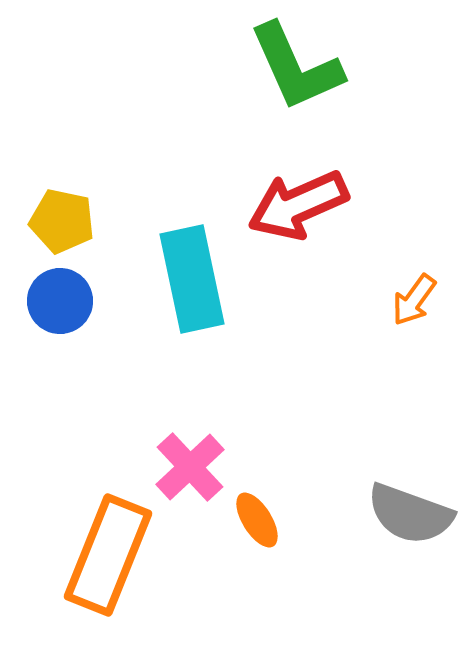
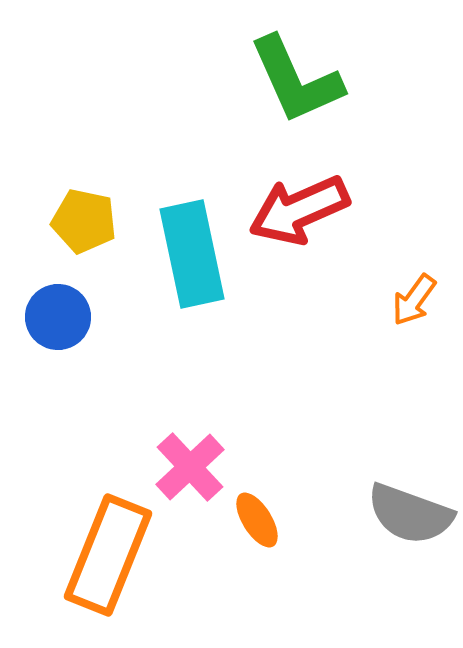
green L-shape: moved 13 px down
red arrow: moved 1 px right, 5 px down
yellow pentagon: moved 22 px right
cyan rectangle: moved 25 px up
blue circle: moved 2 px left, 16 px down
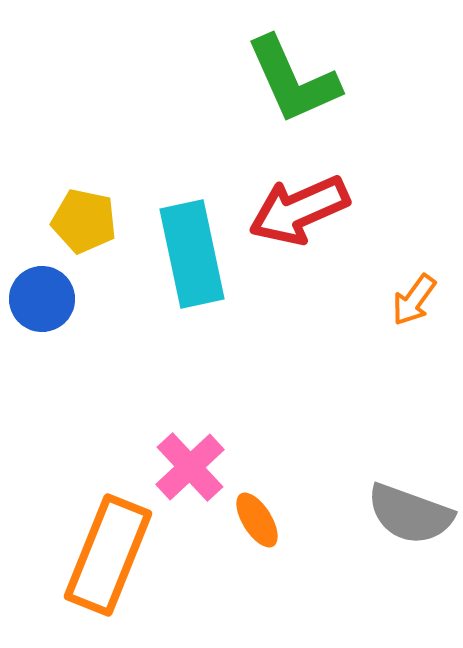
green L-shape: moved 3 px left
blue circle: moved 16 px left, 18 px up
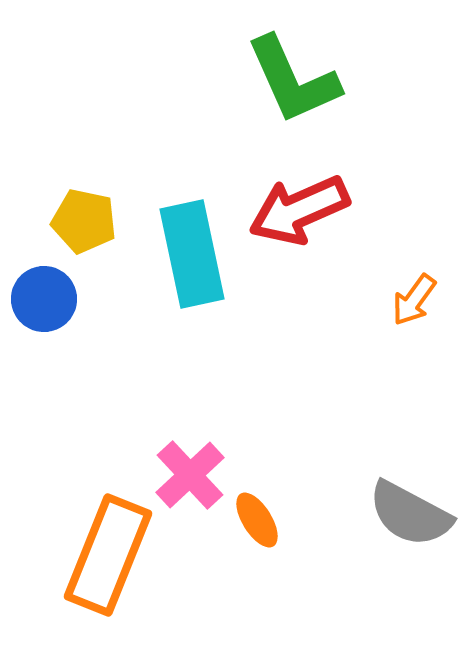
blue circle: moved 2 px right
pink cross: moved 8 px down
gray semicircle: rotated 8 degrees clockwise
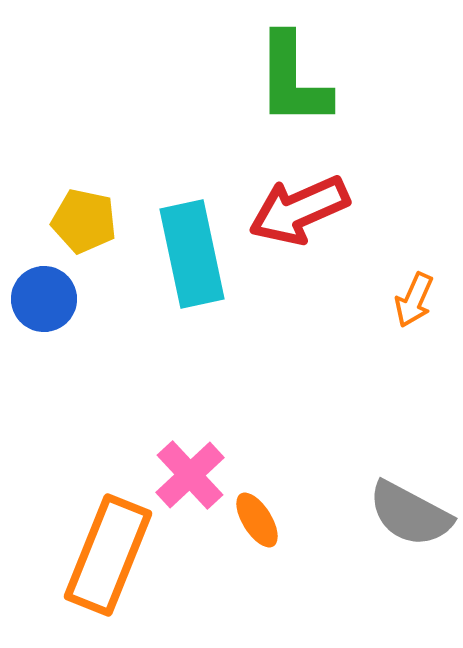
green L-shape: rotated 24 degrees clockwise
orange arrow: rotated 12 degrees counterclockwise
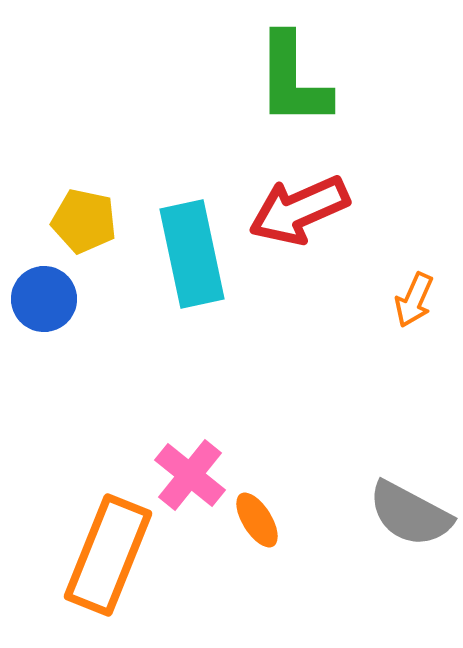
pink cross: rotated 8 degrees counterclockwise
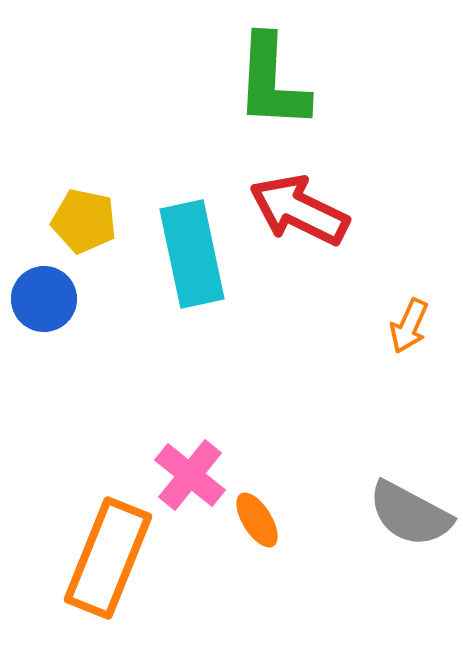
green L-shape: moved 21 px left, 2 px down; rotated 3 degrees clockwise
red arrow: rotated 50 degrees clockwise
orange arrow: moved 5 px left, 26 px down
orange rectangle: moved 3 px down
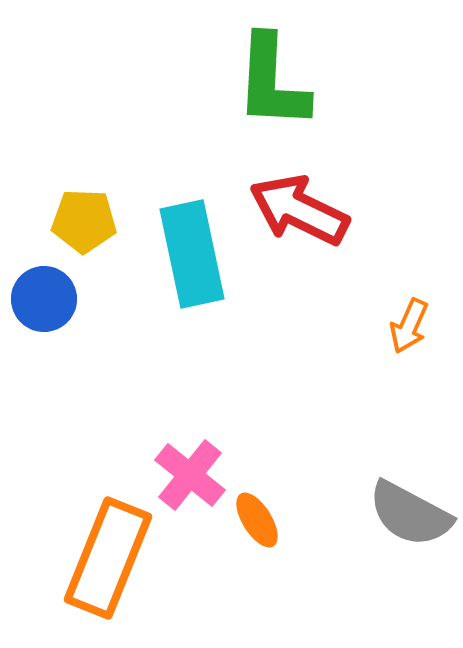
yellow pentagon: rotated 10 degrees counterclockwise
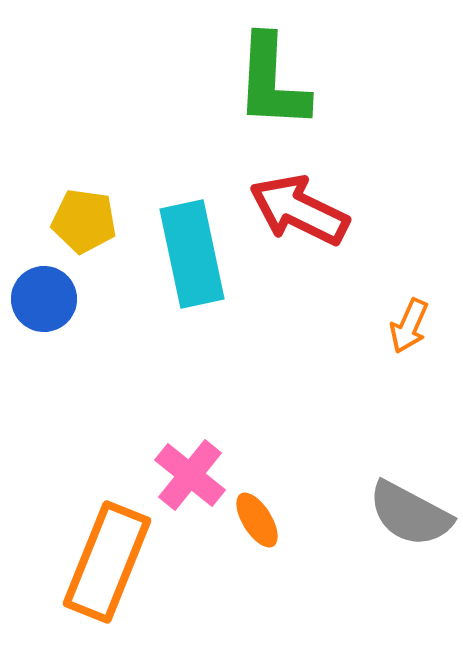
yellow pentagon: rotated 6 degrees clockwise
orange rectangle: moved 1 px left, 4 px down
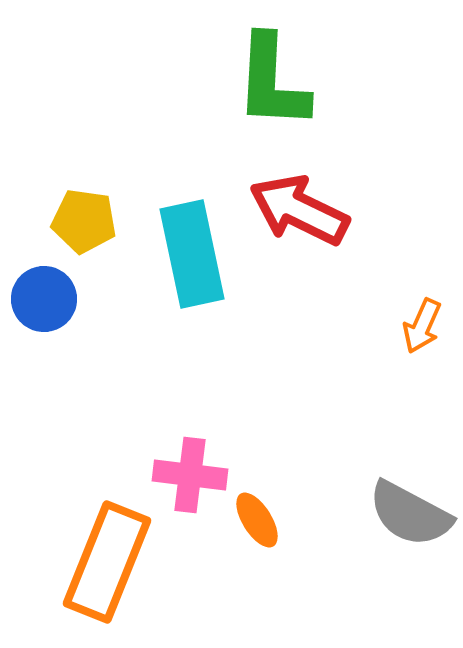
orange arrow: moved 13 px right
pink cross: rotated 32 degrees counterclockwise
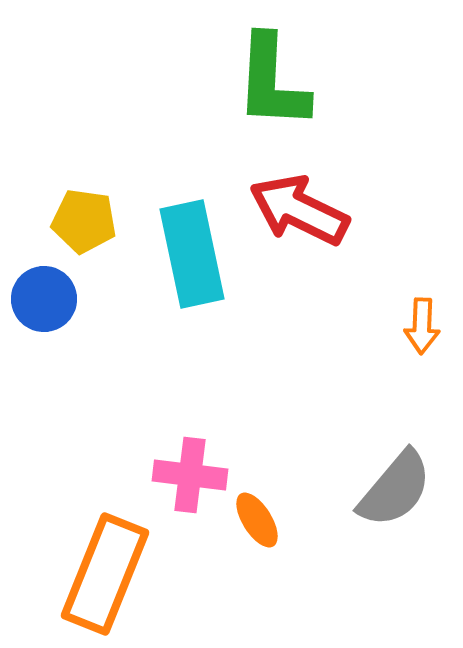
orange arrow: rotated 22 degrees counterclockwise
gray semicircle: moved 15 px left, 25 px up; rotated 78 degrees counterclockwise
orange rectangle: moved 2 px left, 12 px down
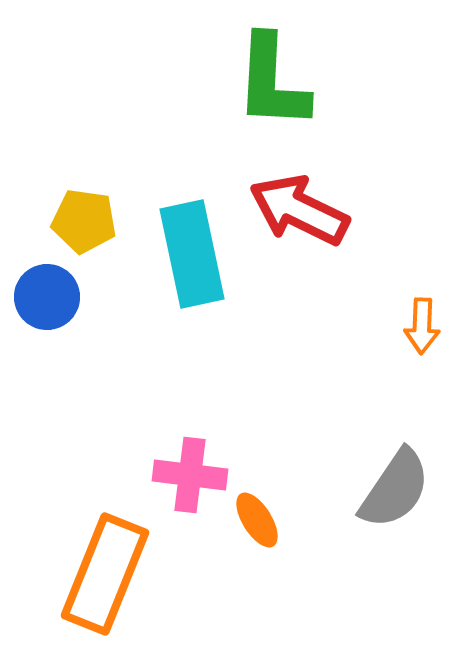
blue circle: moved 3 px right, 2 px up
gray semicircle: rotated 6 degrees counterclockwise
